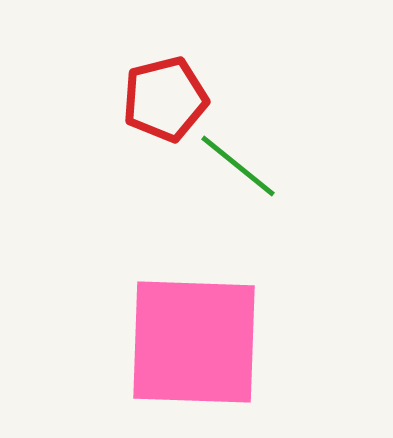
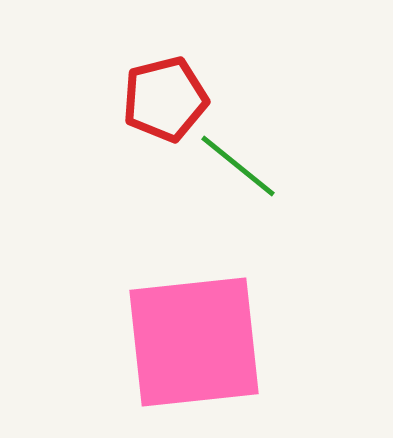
pink square: rotated 8 degrees counterclockwise
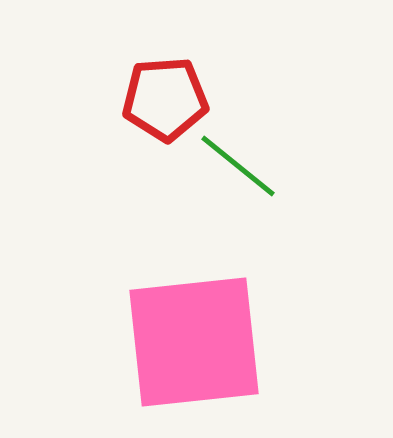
red pentagon: rotated 10 degrees clockwise
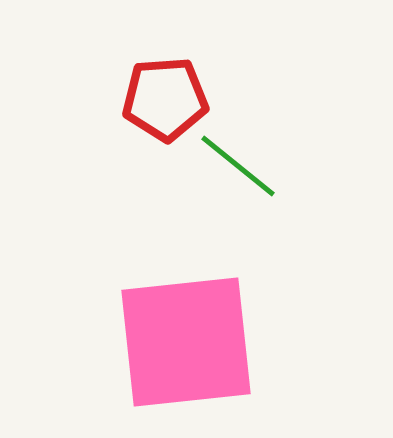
pink square: moved 8 px left
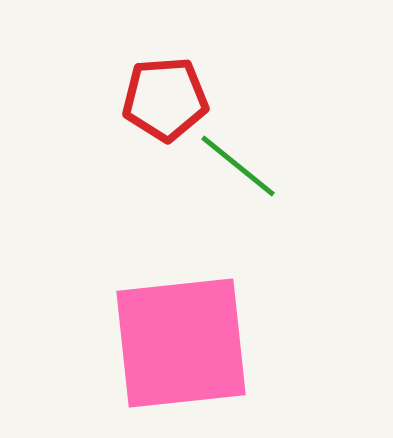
pink square: moved 5 px left, 1 px down
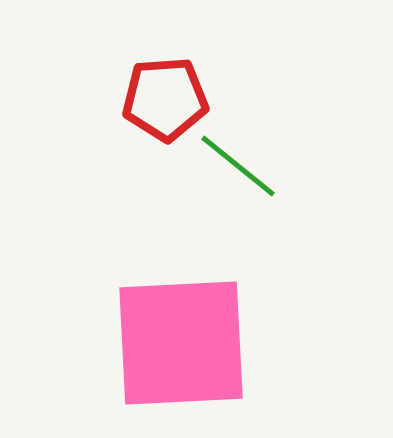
pink square: rotated 3 degrees clockwise
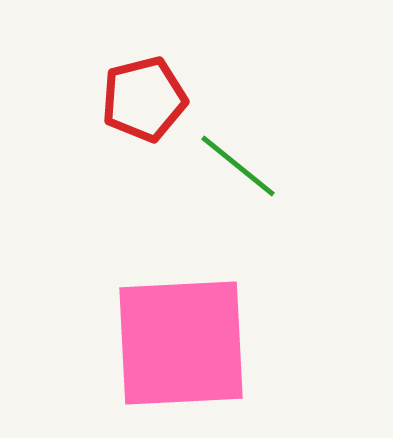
red pentagon: moved 21 px left; rotated 10 degrees counterclockwise
